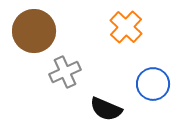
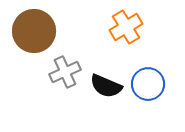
orange cross: rotated 16 degrees clockwise
blue circle: moved 5 px left
black semicircle: moved 23 px up
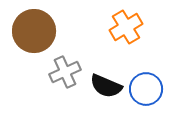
blue circle: moved 2 px left, 5 px down
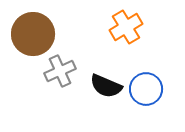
brown circle: moved 1 px left, 3 px down
gray cross: moved 5 px left, 1 px up
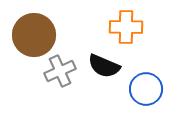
orange cross: rotated 32 degrees clockwise
brown circle: moved 1 px right, 1 px down
black semicircle: moved 2 px left, 20 px up
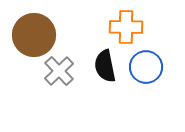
black semicircle: moved 1 px right; rotated 56 degrees clockwise
gray cross: moved 1 px left; rotated 20 degrees counterclockwise
blue circle: moved 22 px up
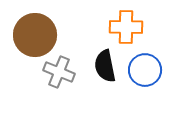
brown circle: moved 1 px right
blue circle: moved 1 px left, 3 px down
gray cross: moved 1 px down; rotated 24 degrees counterclockwise
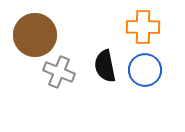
orange cross: moved 17 px right
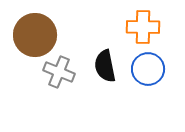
blue circle: moved 3 px right, 1 px up
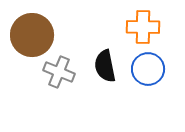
brown circle: moved 3 px left
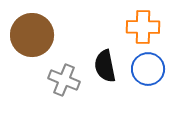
gray cross: moved 5 px right, 8 px down
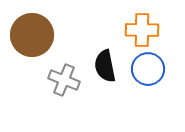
orange cross: moved 1 px left, 3 px down
